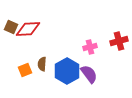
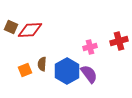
red diamond: moved 2 px right, 1 px down
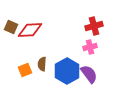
red cross: moved 25 px left, 15 px up
